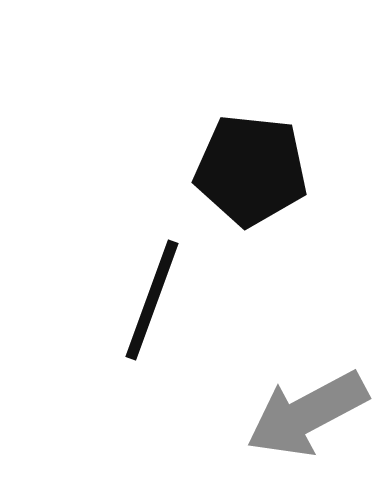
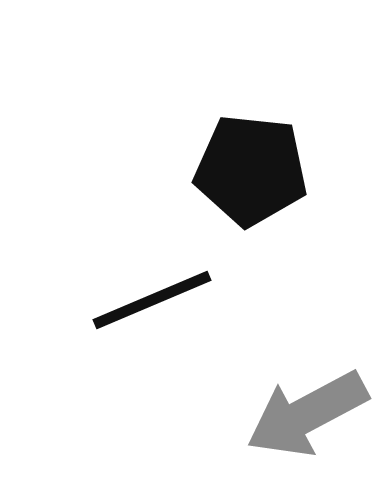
black line: rotated 47 degrees clockwise
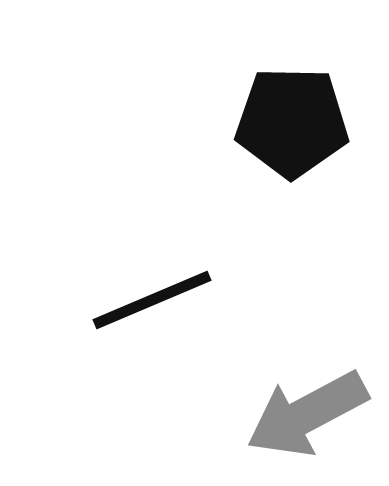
black pentagon: moved 41 px right, 48 px up; rotated 5 degrees counterclockwise
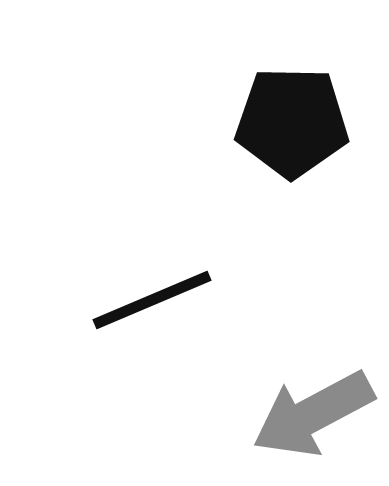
gray arrow: moved 6 px right
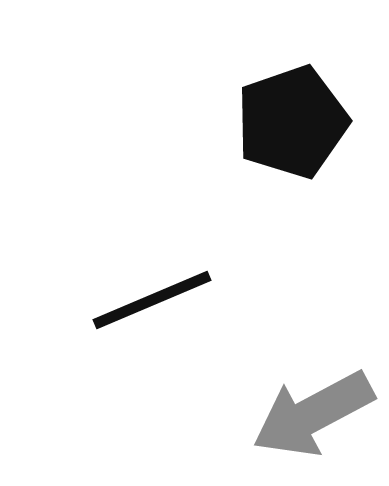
black pentagon: rotated 20 degrees counterclockwise
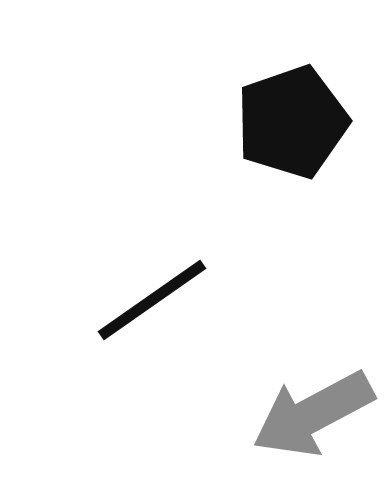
black line: rotated 12 degrees counterclockwise
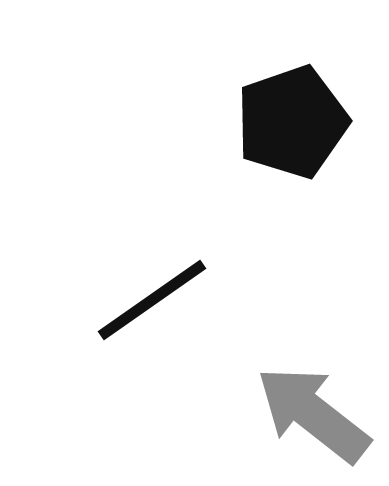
gray arrow: rotated 66 degrees clockwise
